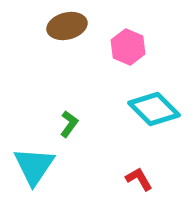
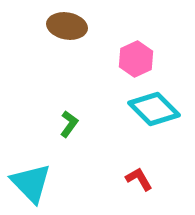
brown ellipse: rotated 24 degrees clockwise
pink hexagon: moved 8 px right, 12 px down; rotated 12 degrees clockwise
cyan triangle: moved 3 px left, 17 px down; rotated 18 degrees counterclockwise
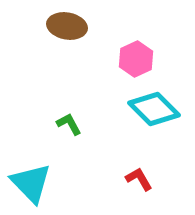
green L-shape: rotated 64 degrees counterclockwise
